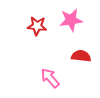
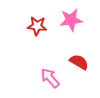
red semicircle: moved 2 px left, 6 px down; rotated 24 degrees clockwise
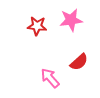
red semicircle: rotated 108 degrees clockwise
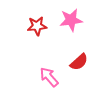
red star: rotated 12 degrees counterclockwise
pink arrow: moved 1 px left, 1 px up
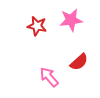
red star: rotated 18 degrees clockwise
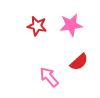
pink star: moved 5 px down
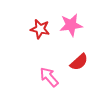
red star: moved 3 px right, 3 px down
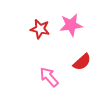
red semicircle: moved 3 px right
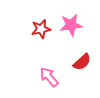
red star: moved 1 px right; rotated 24 degrees counterclockwise
